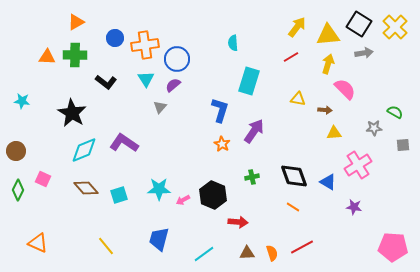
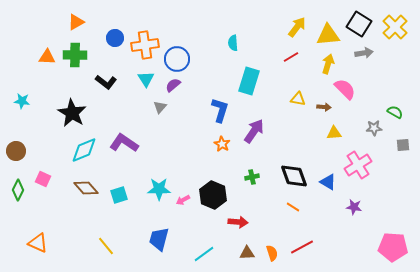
brown arrow at (325, 110): moved 1 px left, 3 px up
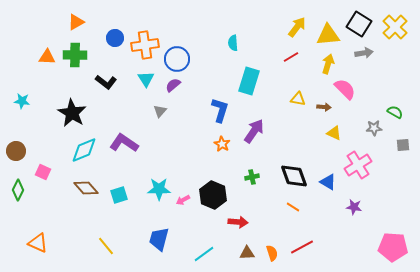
gray triangle at (160, 107): moved 4 px down
yellow triangle at (334, 133): rotated 28 degrees clockwise
pink square at (43, 179): moved 7 px up
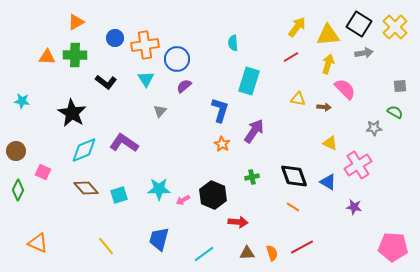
purple semicircle at (173, 85): moved 11 px right, 1 px down
yellow triangle at (334, 133): moved 4 px left, 10 px down
gray square at (403, 145): moved 3 px left, 59 px up
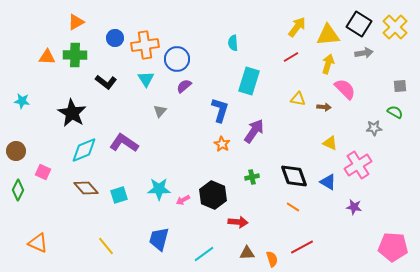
orange semicircle at (272, 253): moved 6 px down
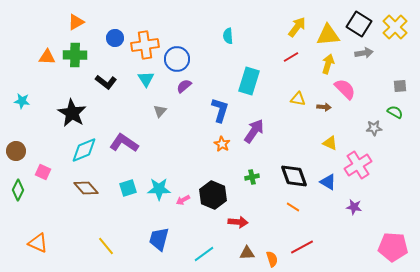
cyan semicircle at (233, 43): moved 5 px left, 7 px up
cyan square at (119, 195): moved 9 px right, 7 px up
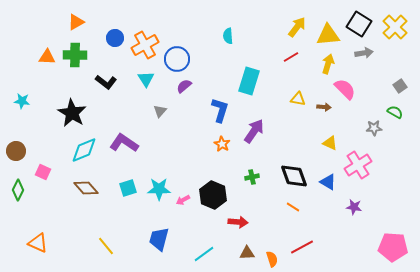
orange cross at (145, 45): rotated 20 degrees counterclockwise
gray square at (400, 86): rotated 32 degrees counterclockwise
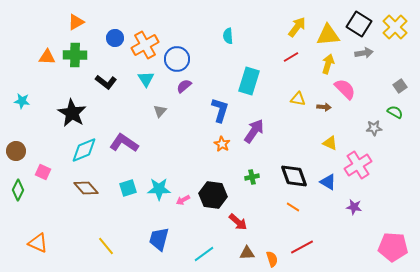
black hexagon at (213, 195): rotated 16 degrees counterclockwise
red arrow at (238, 222): rotated 36 degrees clockwise
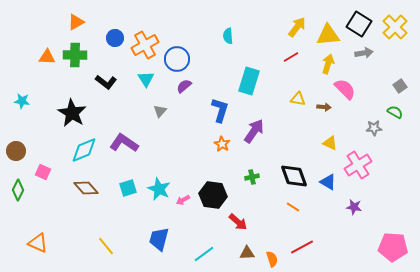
cyan star at (159, 189): rotated 25 degrees clockwise
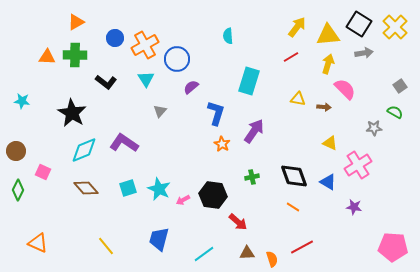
purple semicircle at (184, 86): moved 7 px right, 1 px down
blue L-shape at (220, 110): moved 4 px left, 3 px down
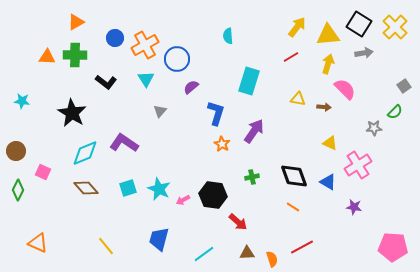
gray square at (400, 86): moved 4 px right
green semicircle at (395, 112): rotated 105 degrees clockwise
cyan diamond at (84, 150): moved 1 px right, 3 px down
